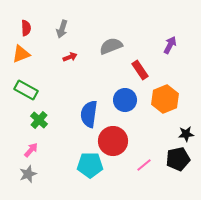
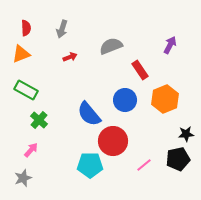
blue semicircle: rotated 48 degrees counterclockwise
gray star: moved 5 px left, 4 px down
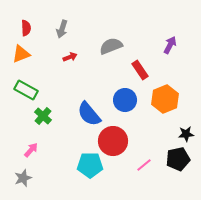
green cross: moved 4 px right, 4 px up
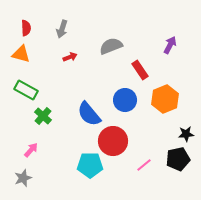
orange triangle: rotated 36 degrees clockwise
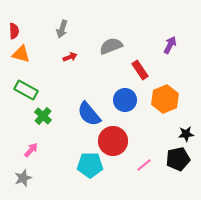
red semicircle: moved 12 px left, 3 px down
